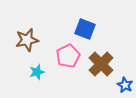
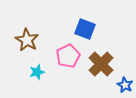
brown star: rotated 30 degrees counterclockwise
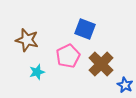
brown star: rotated 15 degrees counterclockwise
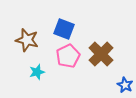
blue square: moved 21 px left
brown cross: moved 10 px up
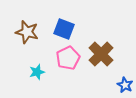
brown star: moved 8 px up
pink pentagon: moved 2 px down
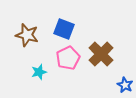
brown star: moved 3 px down
cyan star: moved 2 px right
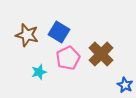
blue square: moved 5 px left, 3 px down; rotated 10 degrees clockwise
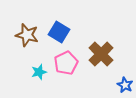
pink pentagon: moved 2 px left, 5 px down
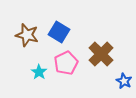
cyan star: rotated 21 degrees counterclockwise
blue star: moved 1 px left, 4 px up
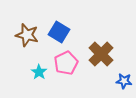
blue star: rotated 21 degrees counterclockwise
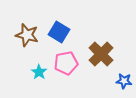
pink pentagon: rotated 15 degrees clockwise
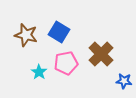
brown star: moved 1 px left
